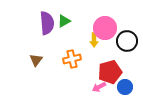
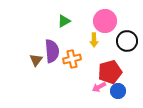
purple semicircle: moved 5 px right, 28 px down
pink circle: moved 7 px up
blue circle: moved 7 px left, 4 px down
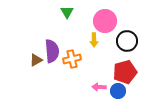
green triangle: moved 3 px right, 9 px up; rotated 32 degrees counterclockwise
brown triangle: rotated 24 degrees clockwise
red pentagon: moved 15 px right
pink arrow: rotated 32 degrees clockwise
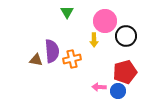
black circle: moved 1 px left, 5 px up
brown triangle: rotated 40 degrees clockwise
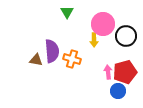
pink circle: moved 2 px left, 3 px down
orange cross: rotated 30 degrees clockwise
pink arrow: moved 9 px right, 15 px up; rotated 80 degrees clockwise
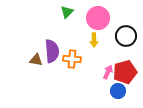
green triangle: rotated 16 degrees clockwise
pink circle: moved 5 px left, 6 px up
orange cross: rotated 12 degrees counterclockwise
pink arrow: rotated 32 degrees clockwise
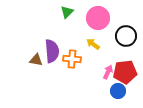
yellow arrow: moved 1 px left, 4 px down; rotated 128 degrees clockwise
red pentagon: rotated 10 degrees clockwise
